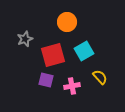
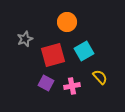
purple square: moved 3 px down; rotated 14 degrees clockwise
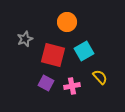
red square: rotated 30 degrees clockwise
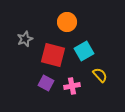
yellow semicircle: moved 2 px up
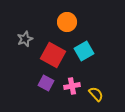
red square: rotated 15 degrees clockwise
yellow semicircle: moved 4 px left, 19 px down
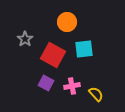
gray star: rotated 14 degrees counterclockwise
cyan square: moved 2 px up; rotated 24 degrees clockwise
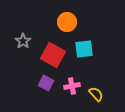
gray star: moved 2 px left, 2 px down
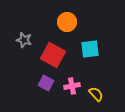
gray star: moved 1 px right, 1 px up; rotated 21 degrees counterclockwise
cyan square: moved 6 px right
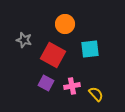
orange circle: moved 2 px left, 2 px down
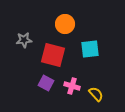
gray star: rotated 21 degrees counterclockwise
red square: rotated 15 degrees counterclockwise
pink cross: rotated 28 degrees clockwise
